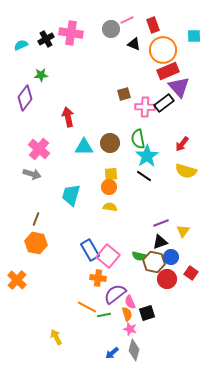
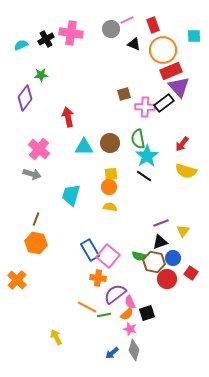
red rectangle at (168, 71): moved 3 px right
blue circle at (171, 257): moved 2 px right, 1 px down
orange semicircle at (127, 314): rotated 64 degrees clockwise
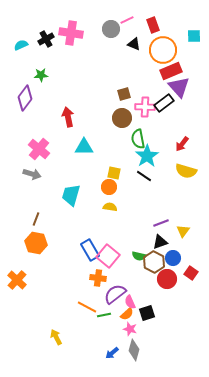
brown circle at (110, 143): moved 12 px right, 25 px up
yellow square at (111, 174): moved 3 px right, 1 px up; rotated 16 degrees clockwise
brown hexagon at (154, 262): rotated 15 degrees clockwise
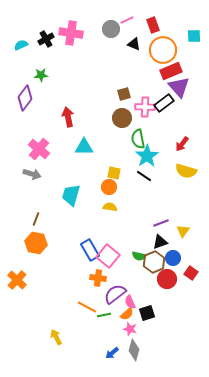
brown hexagon at (154, 262): rotated 10 degrees clockwise
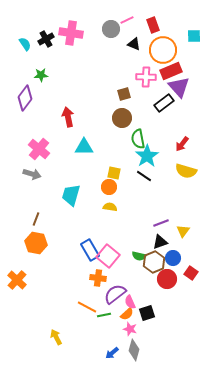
cyan semicircle at (21, 45): moved 4 px right, 1 px up; rotated 80 degrees clockwise
pink cross at (145, 107): moved 1 px right, 30 px up
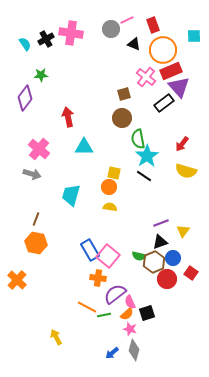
pink cross at (146, 77): rotated 36 degrees clockwise
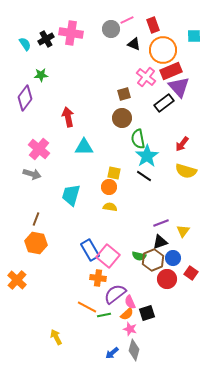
brown hexagon at (154, 262): moved 1 px left, 2 px up
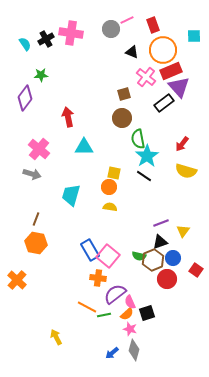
black triangle at (134, 44): moved 2 px left, 8 px down
red square at (191, 273): moved 5 px right, 3 px up
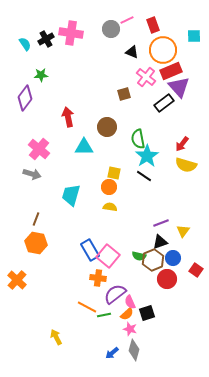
brown circle at (122, 118): moved 15 px left, 9 px down
yellow semicircle at (186, 171): moved 6 px up
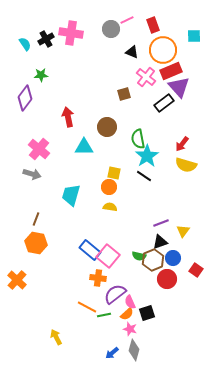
blue rectangle at (90, 250): rotated 20 degrees counterclockwise
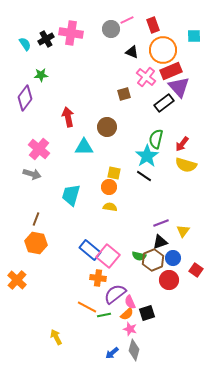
green semicircle at (138, 139): moved 18 px right; rotated 24 degrees clockwise
red circle at (167, 279): moved 2 px right, 1 px down
